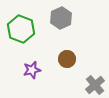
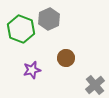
gray hexagon: moved 12 px left, 1 px down
brown circle: moved 1 px left, 1 px up
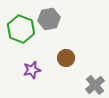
gray hexagon: rotated 15 degrees clockwise
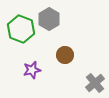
gray hexagon: rotated 20 degrees counterclockwise
brown circle: moved 1 px left, 3 px up
gray cross: moved 2 px up
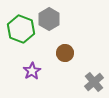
brown circle: moved 2 px up
purple star: moved 1 px down; rotated 18 degrees counterclockwise
gray cross: moved 1 px left, 1 px up
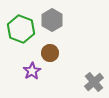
gray hexagon: moved 3 px right, 1 px down
brown circle: moved 15 px left
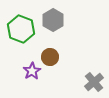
gray hexagon: moved 1 px right
brown circle: moved 4 px down
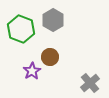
gray cross: moved 4 px left, 1 px down
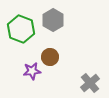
purple star: rotated 24 degrees clockwise
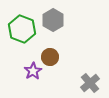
green hexagon: moved 1 px right
purple star: moved 1 px right; rotated 24 degrees counterclockwise
